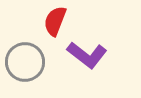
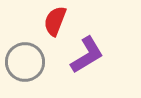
purple L-shape: rotated 69 degrees counterclockwise
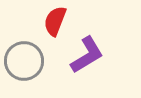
gray circle: moved 1 px left, 1 px up
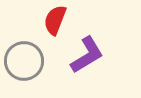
red semicircle: moved 1 px up
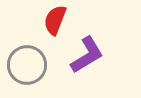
gray circle: moved 3 px right, 4 px down
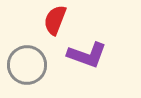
purple L-shape: rotated 51 degrees clockwise
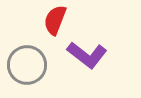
purple L-shape: rotated 18 degrees clockwise
